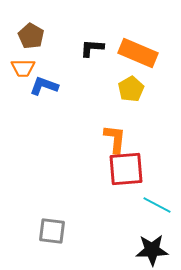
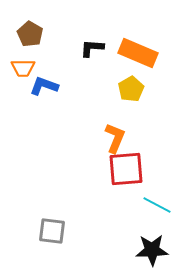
brown pentagon: moved 1 px left, 2 px up
orange L-shape: moved 1 px up; rotated 16 degrees clockwise
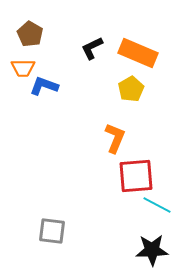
black L-shape: rotated 30 degrees counterclockwise
red square: moved 10 px right, 7 px down
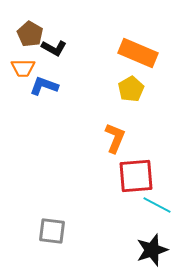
black L-shape: moved 38 px left; rotated 125 degrees counterclockwise
black star: rotated 16 degrees counterclockwise
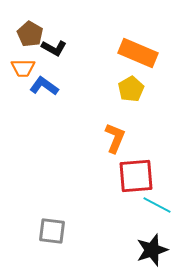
blue L-shape: rotated 16 degrees clockwise
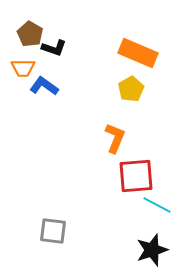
black L-shape: rotated 10 degrees counterclockwise
gray square: moved 1 px right
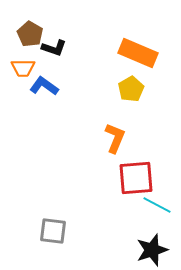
red square: moved 2 px down
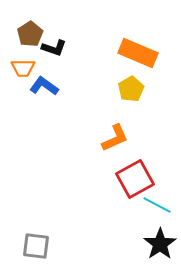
brown pentagon: rotated 10 degrees clockwise
orange L-shape: rotated 44 degrees clockwise
red square: moved 1 px left, 1 px down; rotated 24 degrees counterclockwise
gray square: moved 17 px left, 15 px down
black star: moved 8 px right, 6 px up; rotated 16 degrees counterclockwise
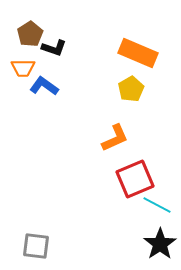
red square: rotated 6 degrees clockwise
